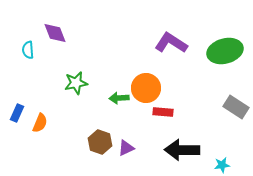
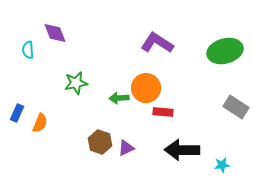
purple L-shape: moved 14 px left
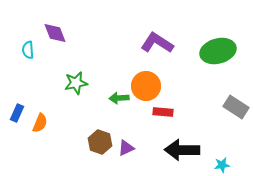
green ellipse: moved 7 px left
orange circle: moved 2 px up
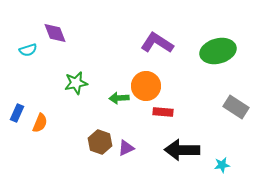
cyan semicircle: rotated 102 degrees counterclockwise
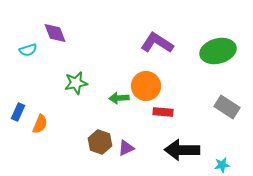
gray rectangle: moved 9 px left
blue rectangle: moved 1 px right, 1 px up
orange semicircle: moved 1 px down
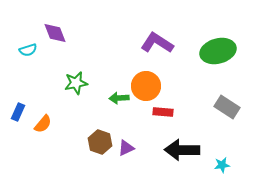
orange semicircle: moved 3 px right; rotated 18 degrees clockwise
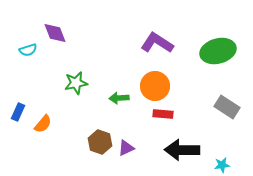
orange circle: moved 9 px right
red rectangle: moved 2 px down
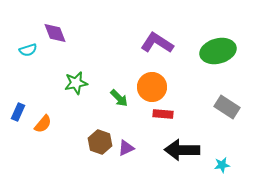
orange circle: moved 3 px left, 1 px down
green arrow: rotated 132 degrees counterclockwise
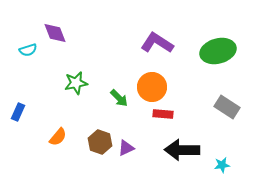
orange semicircle: moved 15 px right, 13 px down
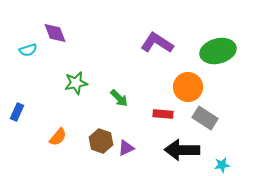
orange circle: moved 36 px right
gray rectangle: moved 22 px left, 11 px down
blue rectangle: moved 1 px left
brown hexagon: moved 1 px right, 1 px up
